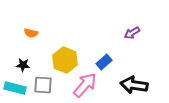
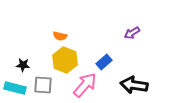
orange semicircle: moved 29 px right, 3 px down
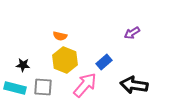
gray square: moved 2 px down
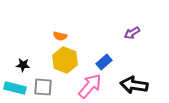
pink arrow: moved 5 px right, 1 px down
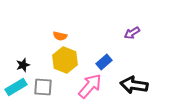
black star: rotated 24 degrees counterclockwise
cyan rectangle: moved 1 px right, 1 px up; rotated 45 degrees counterclockwise
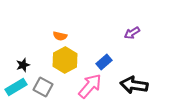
yellow hexagon: rotated 10 degrees clockwise
gray square: rotated 24 degrees clockwise
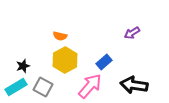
black star: moved 1 px down
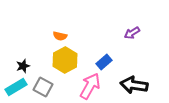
pink arrow: rotated 12 degrees counterclockwise
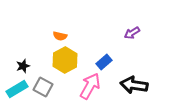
cyan rectangle: moved 1 px right, 2 px down
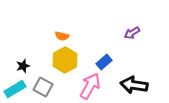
orange semicircle: moved 2 px right
cyan rectangle: moved 2 px left
